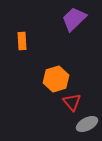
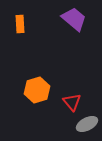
purple trapezoid: rotated 84 degrees clockwise
orange rectangle: moved 2 px left, 17 px up
orange hexagon: moved 19 px left, 11 px down
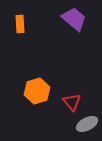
orange hexagon: moved 1 px down
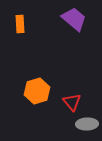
gray ellipse: rotated 25 degrees clockwise
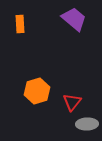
red triangle: rotated 18 degrees clockwise
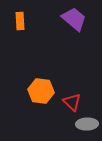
orange rectangle: moved 3 px up
orange hexagon: moved 4 px right; rotated 25 degrees clockwise
red triangle: rotated 24 degrees counterclockwise
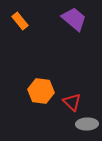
orange rectangle: rotated 36 degrees counterclockwise
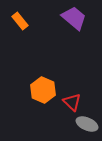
purple trapezoid: moved 1 px up
orange hexagon: moved 2 px right, 1 px up; rotated 15 degrees clockwise
gray ellipse: rotated 25 degrees clockwise
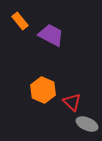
purple trapezoid: moved 23 px left, 17 px down; rotated 12 degrees counterclockwise
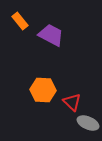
orange hexagon: rotated 20 degrees counterclockwise
gray ellipse: moved 1 px right, 1 px up
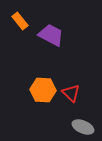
red triangle: moved 1 px left, 9 px up
gray ellipse: moved 5 px left, 4 px down
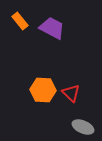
purple trapezoid: moved 1 px right, 7 px up
